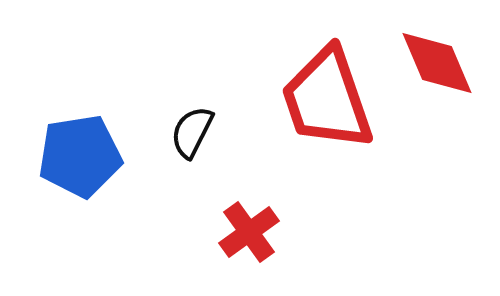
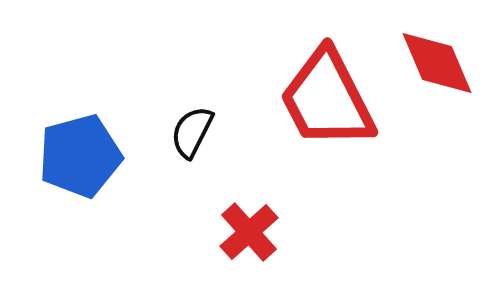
red trapezoid: rotated 8 degrees counterclockwise
blue pentagon: rotated 6 degrees counterclockwise
red cross: rotated 6 degrees counterclockwise
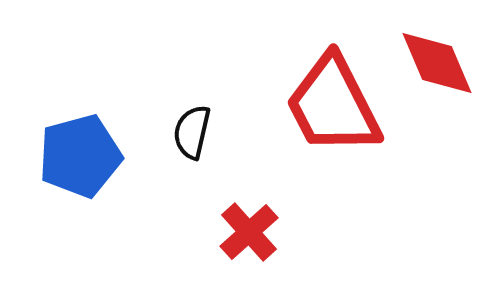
red trapezoid: moved 6 px right, 6 px down
black semicircle: rotated 14 degrees counterclockwise
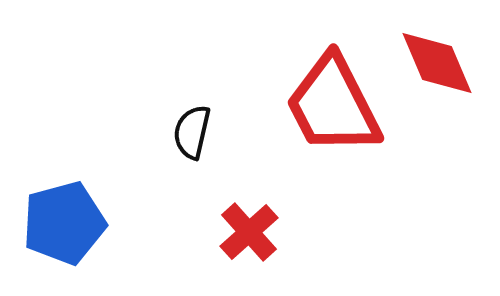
blue pentagon: moved 16 px left, 67 px down
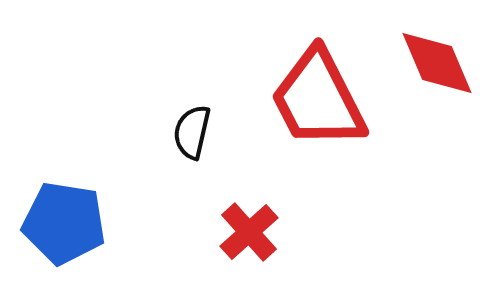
red trapezoid: moved 15 px left, 6 px up
blue pentagon: rotated 24 degrees clockwise
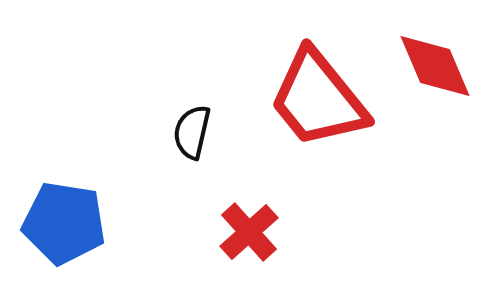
red diamond: moved 2 px left, 3 px down
red trapezoid: rotated 12 degrees counterclockwise
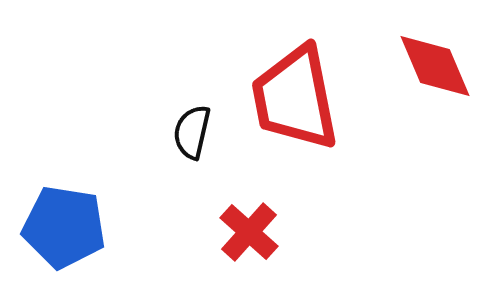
red trapezoid: moved 23 px left, 1 px up; rotated 28 degrees clockwise
blue pentagon: moved 4 px down
red cross: rotated 6 degrees counterclockwise
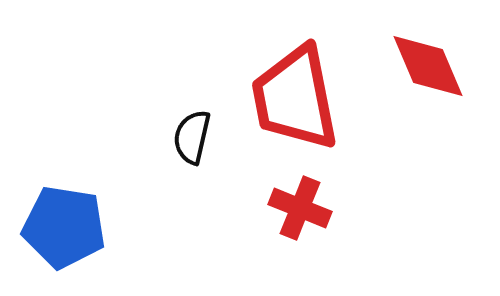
red diamond: moved 7 px left
black semicircle: moved 5 px down
red cross: moved 51 px right, 24 px up; rotated 20 degrees counterclockwise
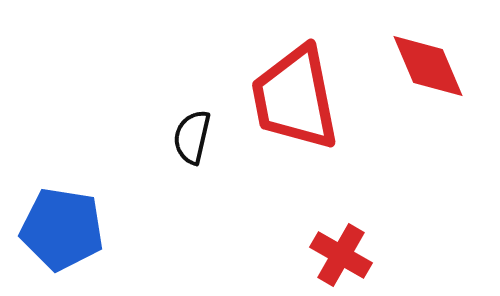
red cross: moved 41 px right, 47 px down; rotated 8 degrees clockwise
blue pentagon: moved 2 px left, 2 px down
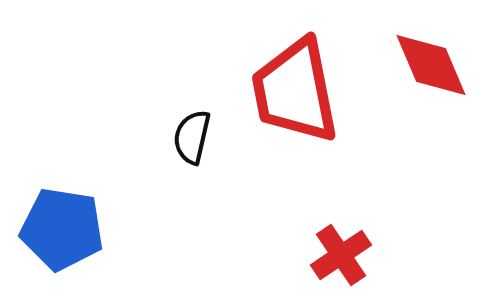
red diamond: moved 3 px right, 1 px up
red trapezoid: moved 7 px up
red cross: rotated 26 degrees clockwise
